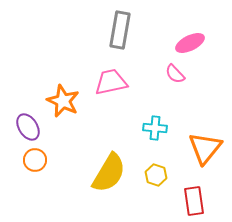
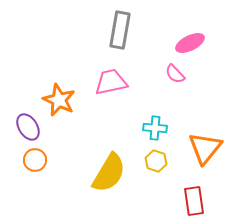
orange star: moved 4 px left, 1 px up
yellow hexagon: moved 14 px up
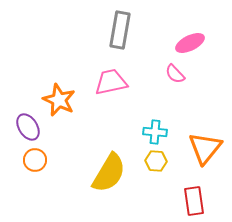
cyan cross: moved 4 px down
yellow hexagon: rotated 15 degrees counterclockwise
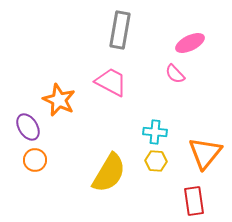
pink trapezoid: rotated 40 degrees clockwise
orange triangle: moved 5 px down
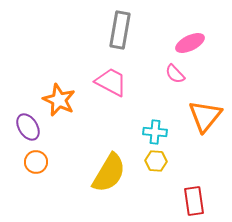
orange triangle: moved 37 px up
orange circle: moved 1 px right, 2 px down
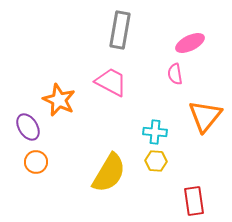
pink semicircle: rotated 35 degrees clockwise
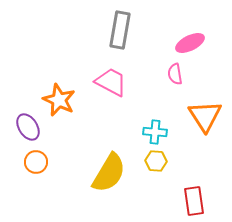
orange triangle: rotated 12 degrees counterclockwise
